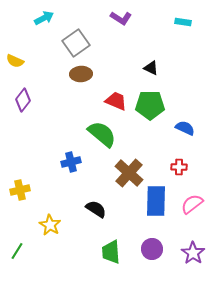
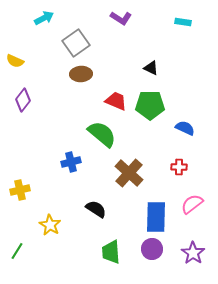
blue rectangle: moved 16 px down
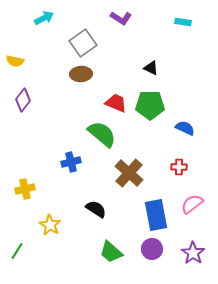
gray square: moved 7 px right
yellow semicircle: rotated 12 degrees counterclockwise
red trapezoid: moved 2 px down
yellow cross: moved 5 px right, 1 px up
blue rectangle: moved 2 px up; rotated 12 degrees counterclockwise
green trapezoid: rotated 45 degrees counterclockwise
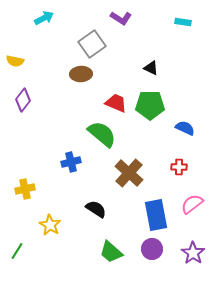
gray square: moved 9 px right, 1 px down
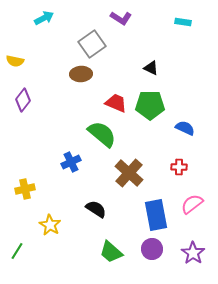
blue cross: rotated 12 degrees counterclockwise
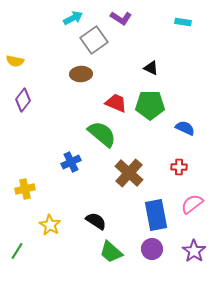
cyan arrow: moved 29 px right
gray square: moved 2 px right, 4 px up
black semicircle: moved 12 px down
purple star: moved 1 px right, 2 px up
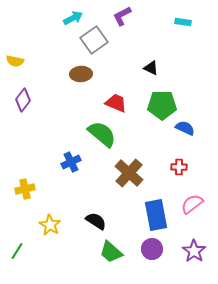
purple L-shape: moved 1 px right, 2 px up; rotated 120 degrees clockwise
green pentagon: moved 12 px right
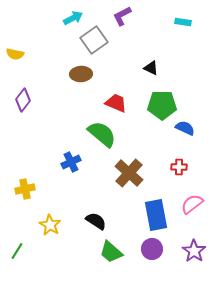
yellow semicircle: moved 7 px up
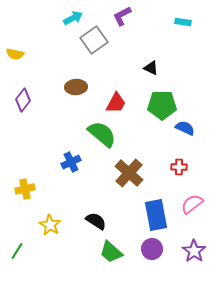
brown ellipse: moved 5 px left, 13 px down
red trapezoid: rotated 95 degrees clockwise
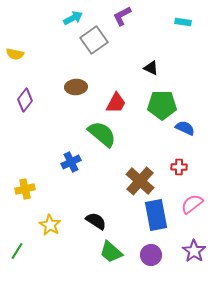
purple diamond: moved 2 px right
brown cross: moved 11 px right, 8 px down
purple circle: moved 1 px left, 6 px down
